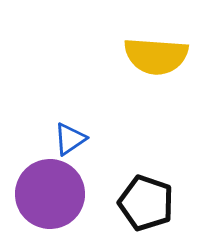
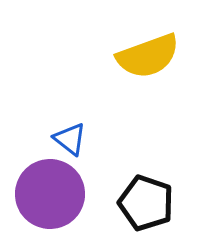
yellow semicircle: moved 8 px left; rotated 24 degrees counterclockwise
blue triangle: rotated 48 degrees counterclockwise
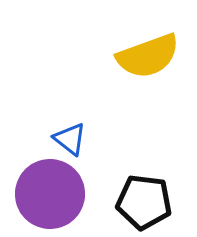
black pentagon: moved 2 px left, 1 px up; rotated 12 degrees counterclockwise
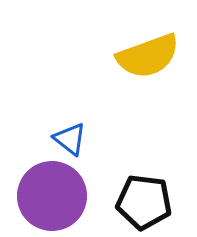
purple circle: moved 2 px right, 2 px down
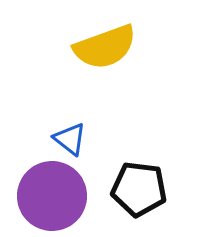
yellow semicircle: moved 43 px left, 9 px up
black pentagon: moved 5 px left, 13 px up
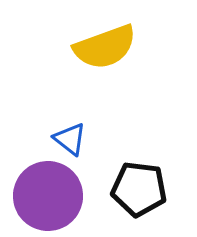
purple circle: moved 4 px left
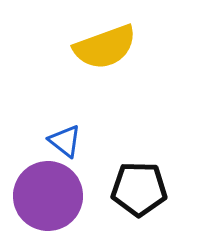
blue triangle: moved 5 px left, 2 px down
black pentagon: rotated 6 degrees counterclockwise
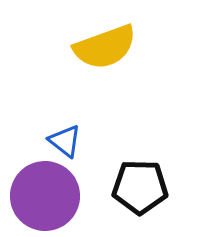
black pentagon: moved 1 px right, 2 px up
purple circle: moved 3 px left
